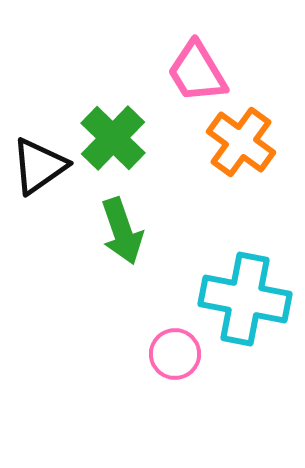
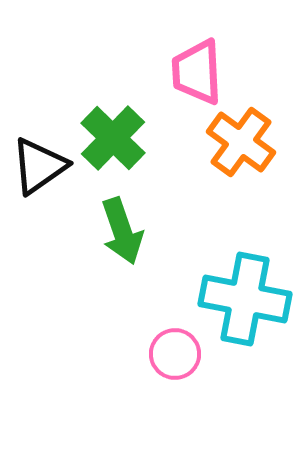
pink trapezoid: rotated 28 degrees clockwise
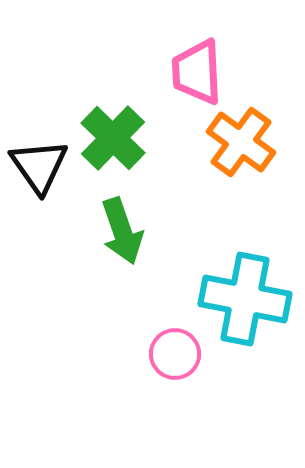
black triangle: rotated 30 degrees counterclockwise
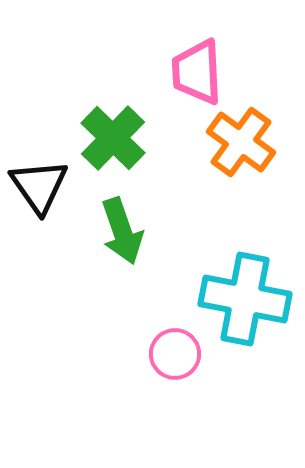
black triangle: moved 20 px down
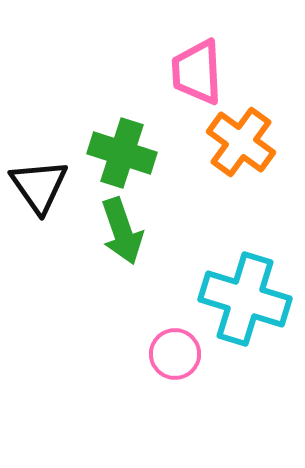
green cross: moved 9 px right, 15 px down; rotated 26 degrees counterclockwise
cyan cross: rotated 6 degrees clockwise
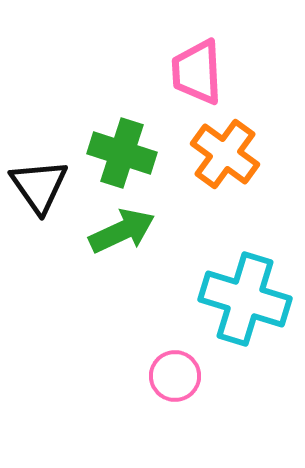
orange cross: moved 16 px left, 12 px down
green arrow: rotated 96 degrees counterclockwise
pink circle: moved 22 px down
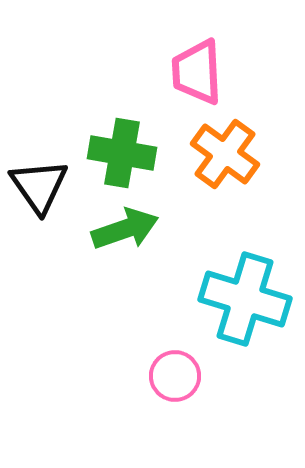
green cross: rotated 8 degrees counterclockwise
green arrow: moved 3 px right, 2 px up; rotated 6 degrees clockwise
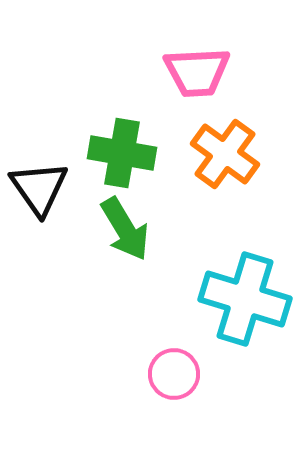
pink trapezoid: rotated 90 degrees counterclockwise
black triangle: moved 2 px down
green arrow: rotated 78 degrees clockwise
pink circle: moved 1 px left, 2 px up
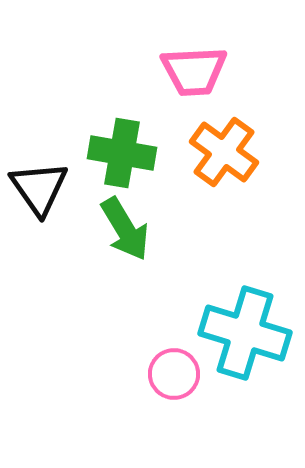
pink trapezoid: moved 3 px left, 1 px up
orange cross: moved 1 px left, 2 px up
cyan cross: moved 34 px down
